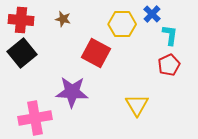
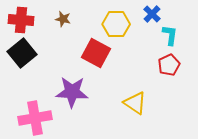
yellow hexagon: moved 6 px left
yellow triangle: moved 2 px left, 2 px up; rotated 25 degrees counterclockwise
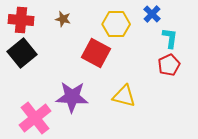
cyan L-shape: moved 3 px down
purple star: moved 5 px down
yellow triangle: moved 11 px left, 7 px up; rotated 20 degrees counterclockwise
pink cross: rotated 28 degrees counterclockwise
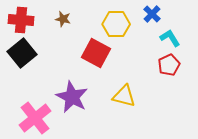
cyan L-shape: rotated 40 degrees counterclockwise
purple star: rotated 24 degrees clockwise
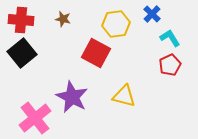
yellow hexagon: rotated 8 degrees counterclockwise
red pentagon: moved 1 px right
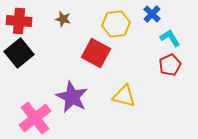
red cross: moved 2 px left, 1 px down
black square: moved 3 px left
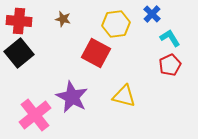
pink cross: moved 3 px up
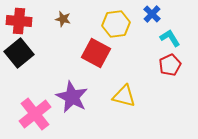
pink cross: moved 1 px up
